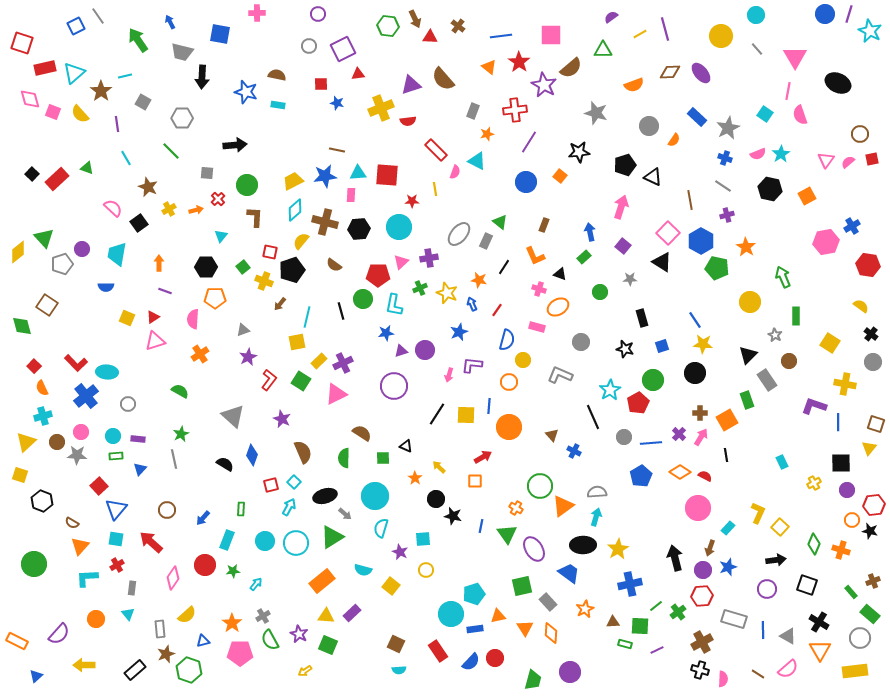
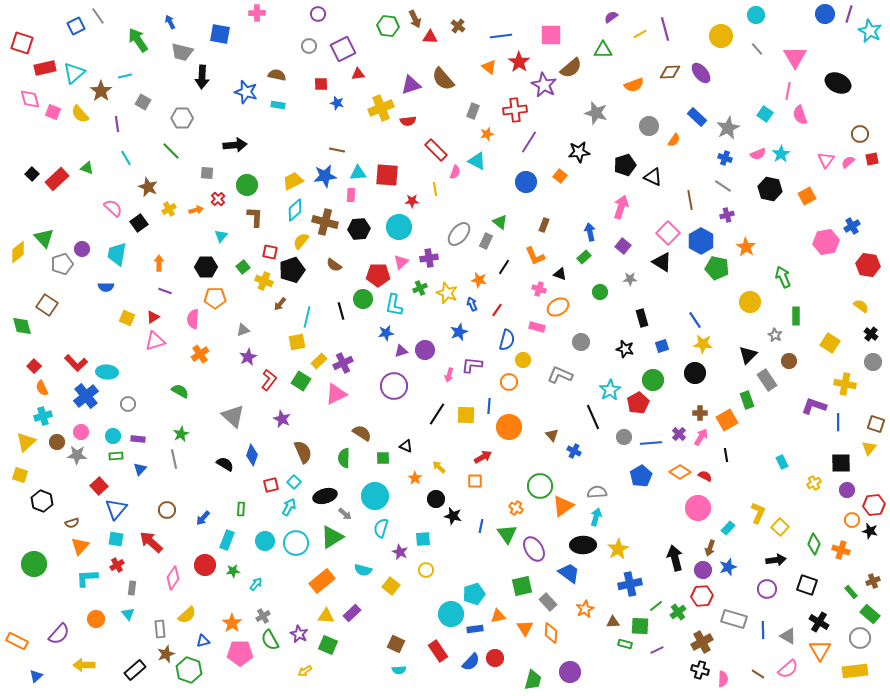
brown semicircle at (72, 523): rotated 48 degrees counterclockwise
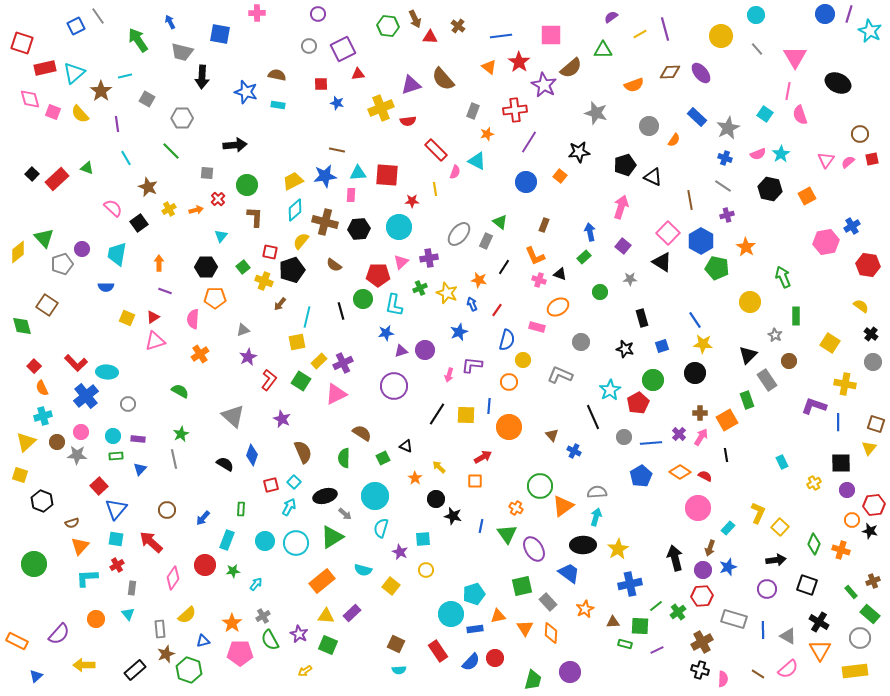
gray square at (143, 102): moved 4 px right, 3 px up
pink cross at (539, 289): moved 9 px up
green square at (383, 458): rotated 24 degrees counterclockwise
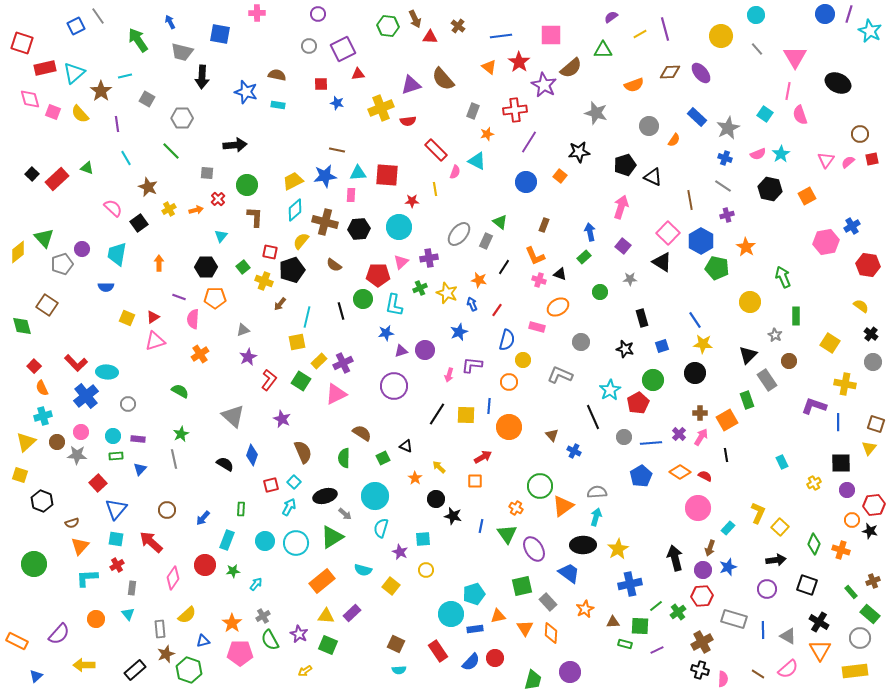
purple line at (165, 291): moved 14 px right, 6 px down
red square at (99, 486): moved 1 px left, 3 px up
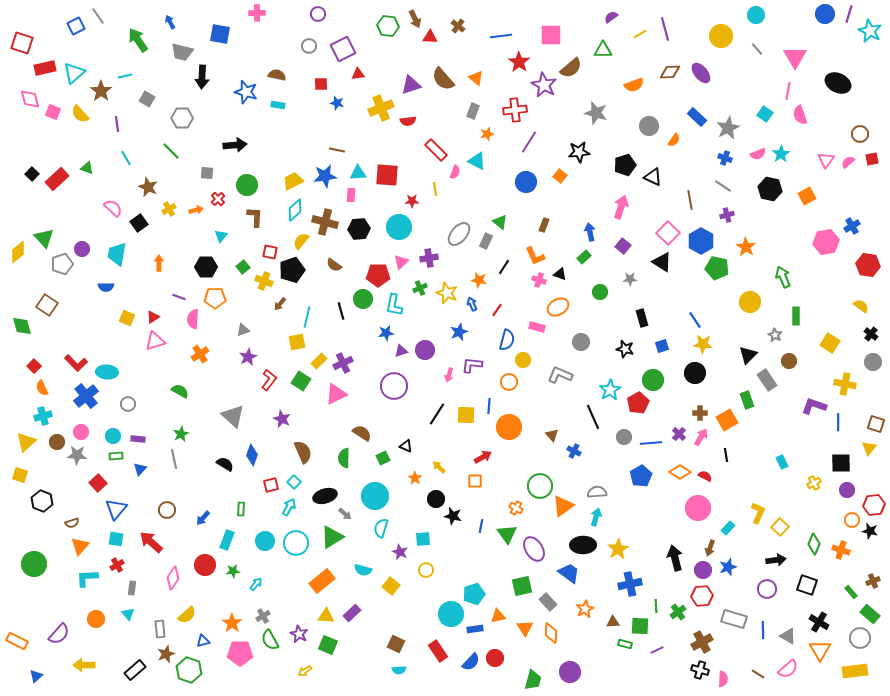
orange triangle at (489, 67): moved 13 px left, 11 px down
green line at (656, 606): rotated 56 degrees counterclockwise
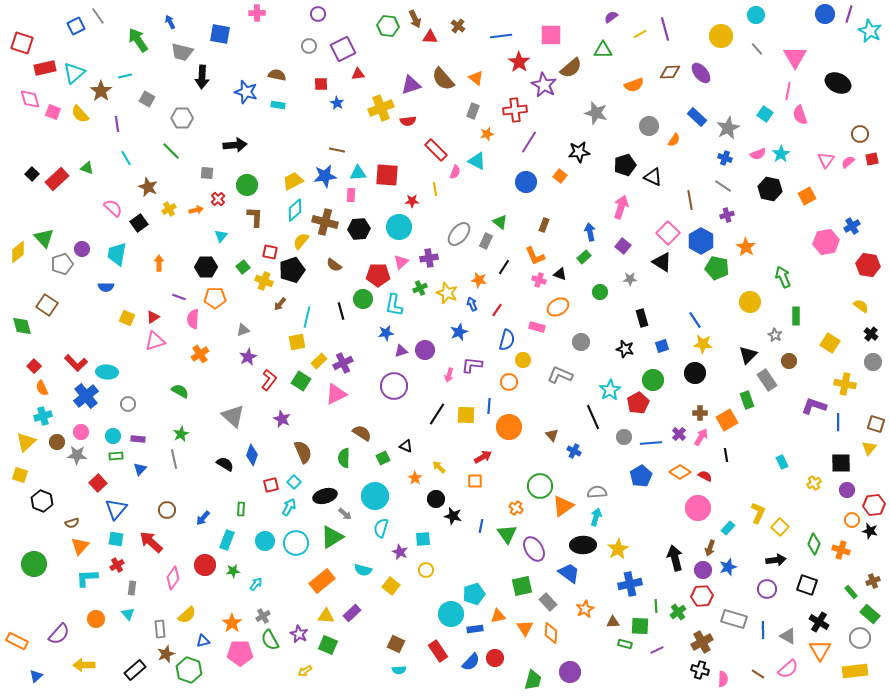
blue star at (337, 103): rotated 16 degrees clockwise
